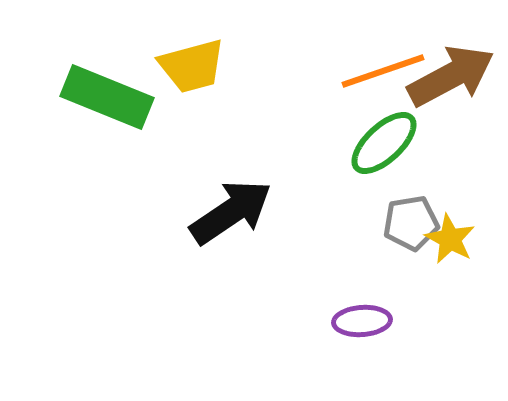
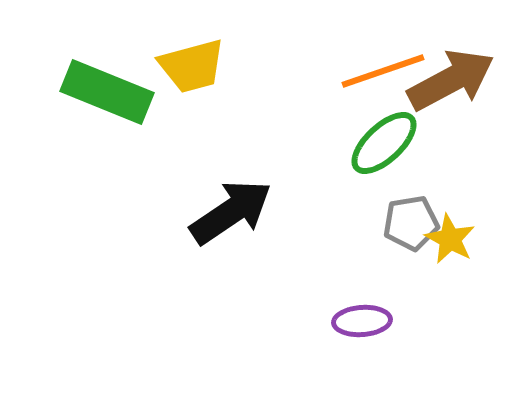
brown arrow: moved 4 px down
green rectangle: moved 5 px up
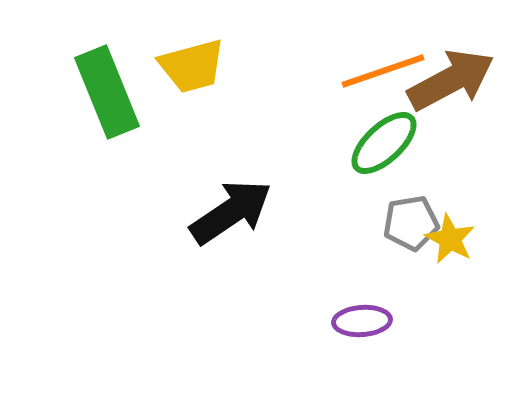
green rectangle: rotated 46 degrees clockwise
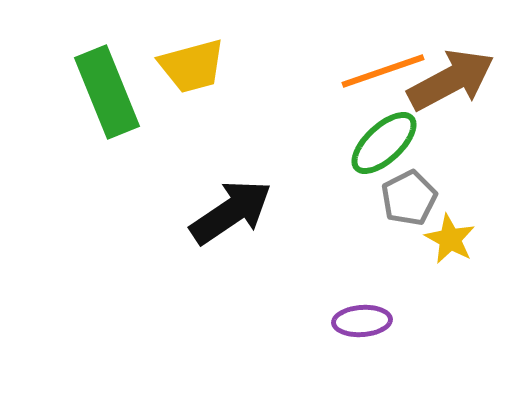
gray pentagon: moved 2 px left, 25 px up; rotated 18 degrees counterclockwise
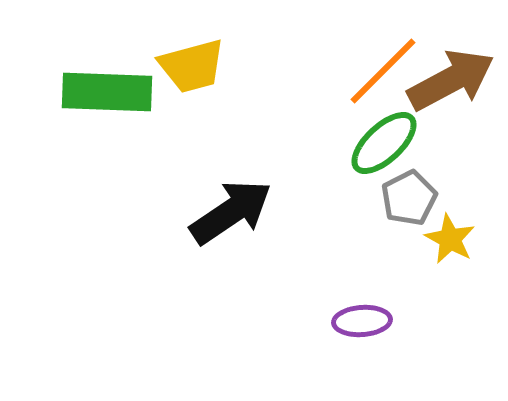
orange line: rotated 26 degrees counterclockwise
green rectangle: rotated 66 degrees counterclockwise
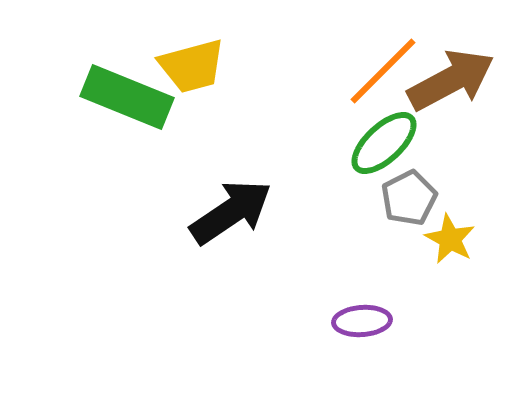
green rectangle: moved 20 px right, 5 px down; rotated 20 degrees clockwise
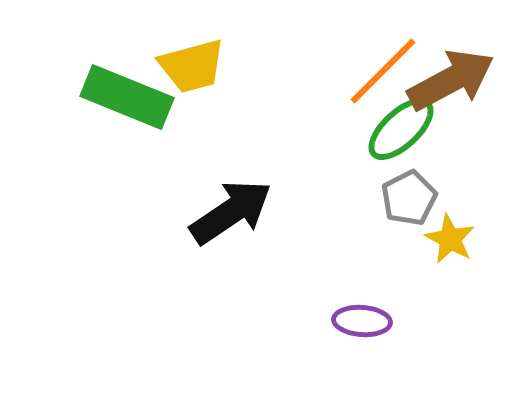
green ellipse: moved 17 px right, 14 px up
purple ellipse: rotated 8 degrees clockwise
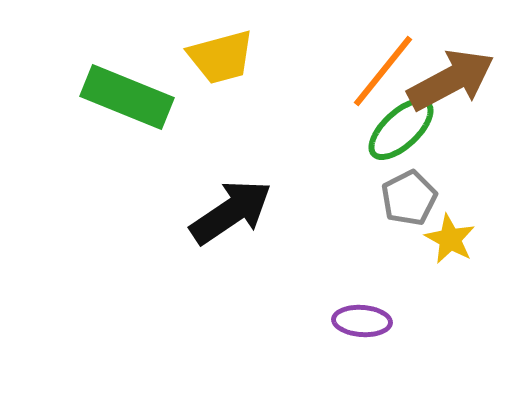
yellow trapezoid: moved 29 px right, 9 px up
orange line: rotated 6 degrees counterclockwise
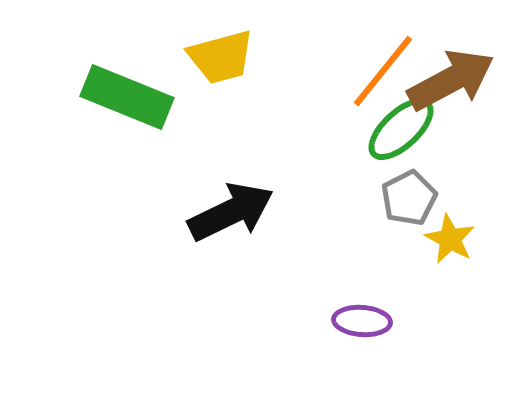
black arrow: rotated 8 degrees clockwise
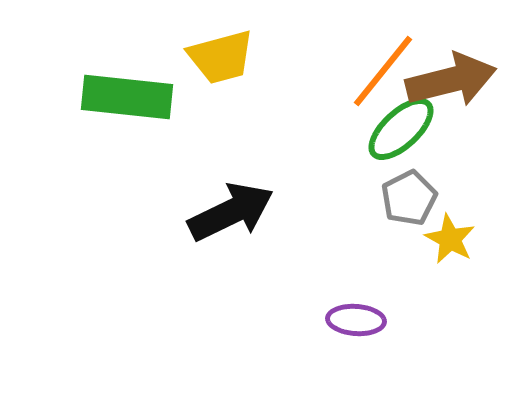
brown arrow: rotated 14 degrees clockwise
green rectangle: rotated 16 degrees counterclockwise
purple ellipse: moved 6 px left, 1 px up
